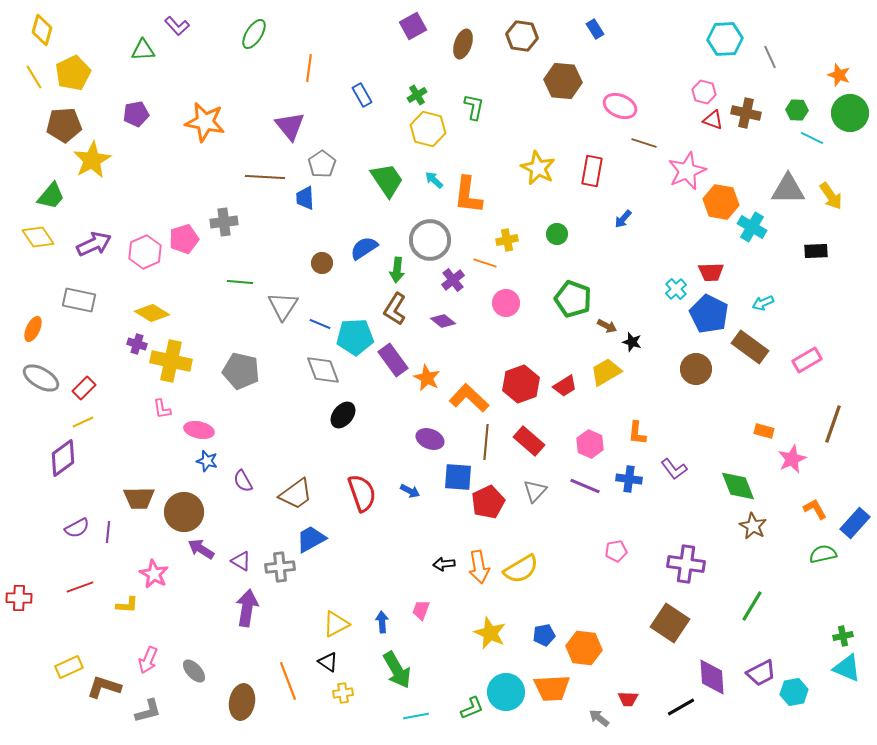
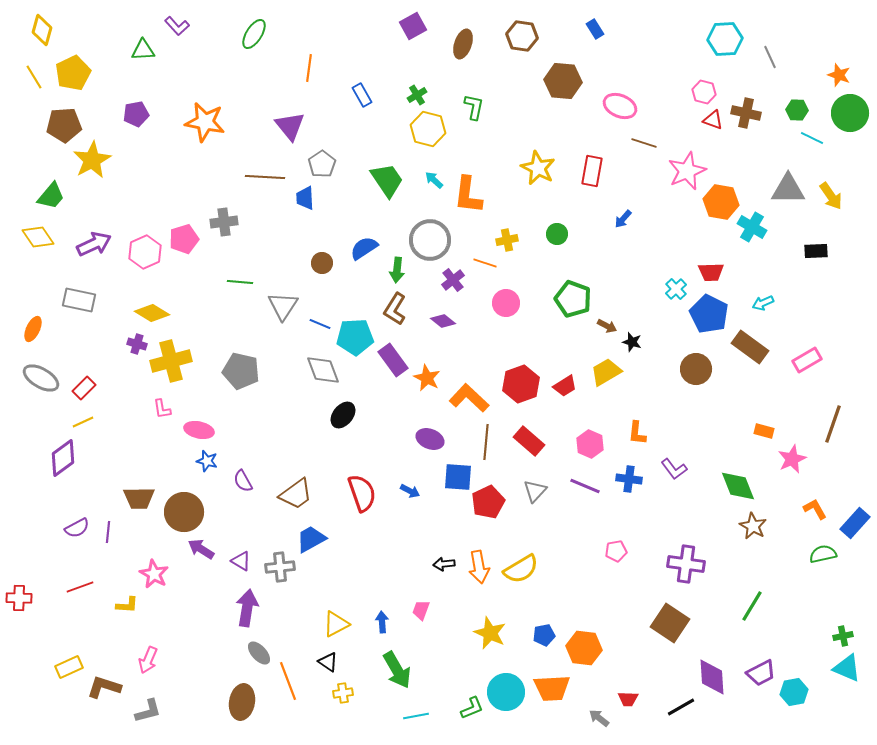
yellow cross at (171, 361): rotated 27 degrees counterclockwise
gray ellipse at (194, 671): moved 65 px right, 18 px up
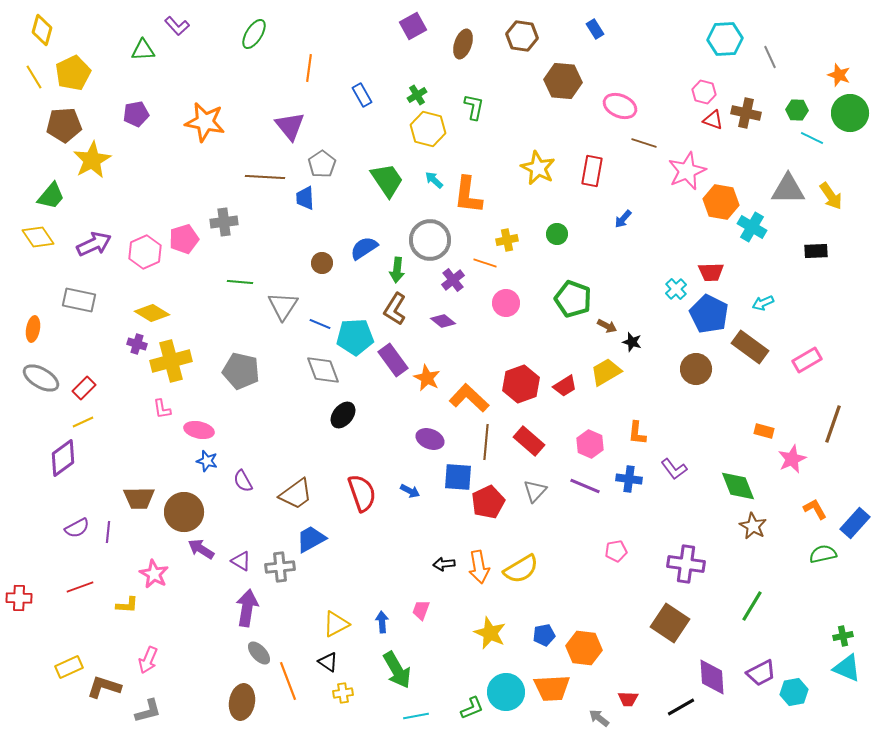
orange ellipse at (33, 329): rotated 15 degrees counterclockwise
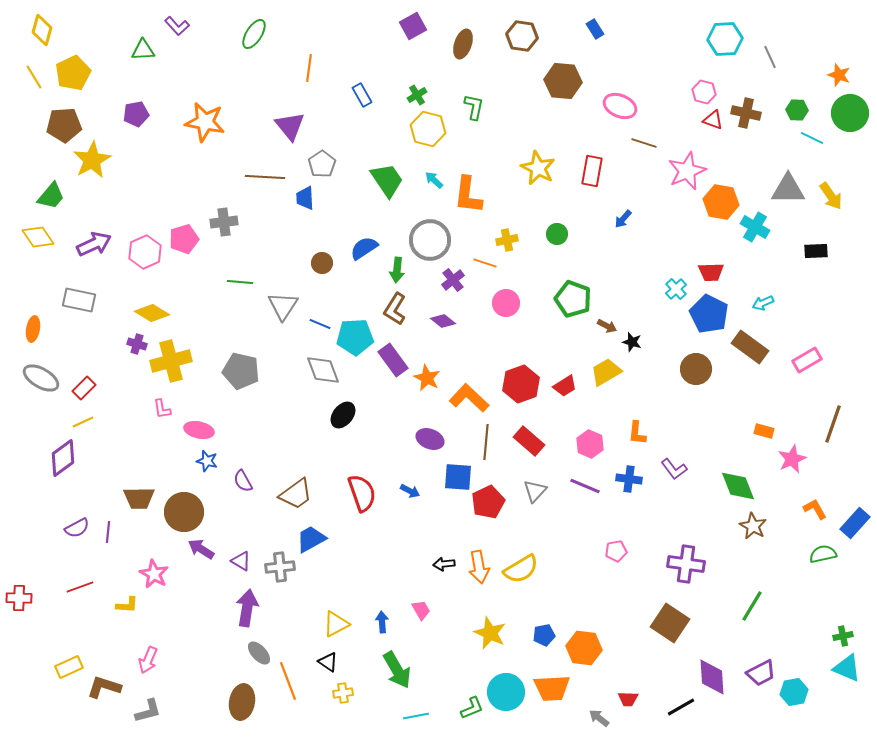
cyan cross at (752, 227): moved 3 px right
pink trapezoid at (421, 610): rotated 130 degrees clockwise
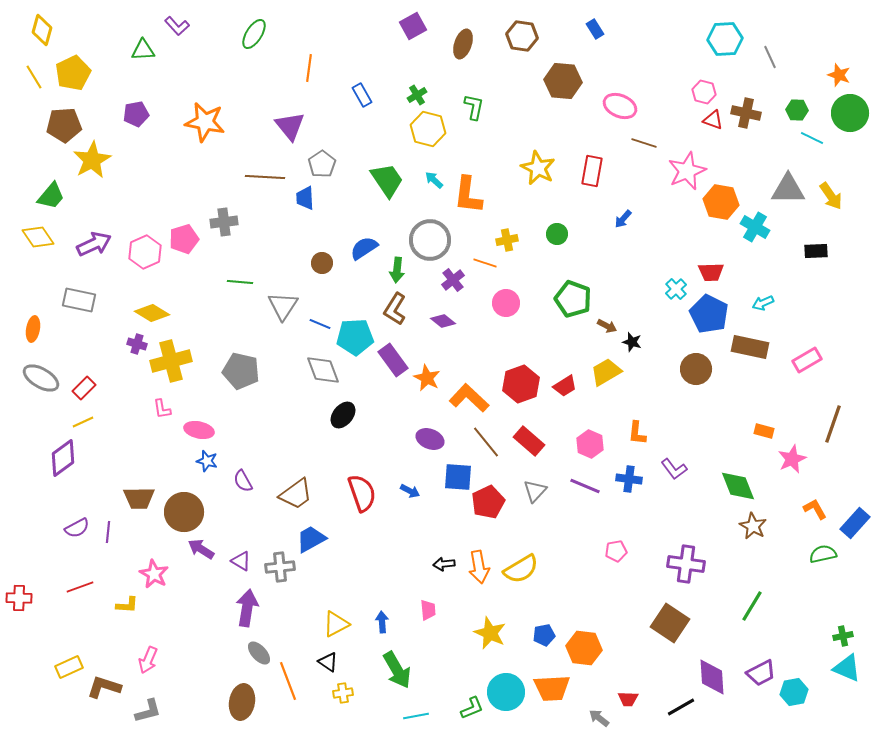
brown rectangle at (750, 347): rotated 24 degrees counterclockwise
brown line at (486, 442): rotated 44 degrees counterclockwise
pink trapezoid at (421, 610): moved 7 px right; rotated 25 degrees clockwise
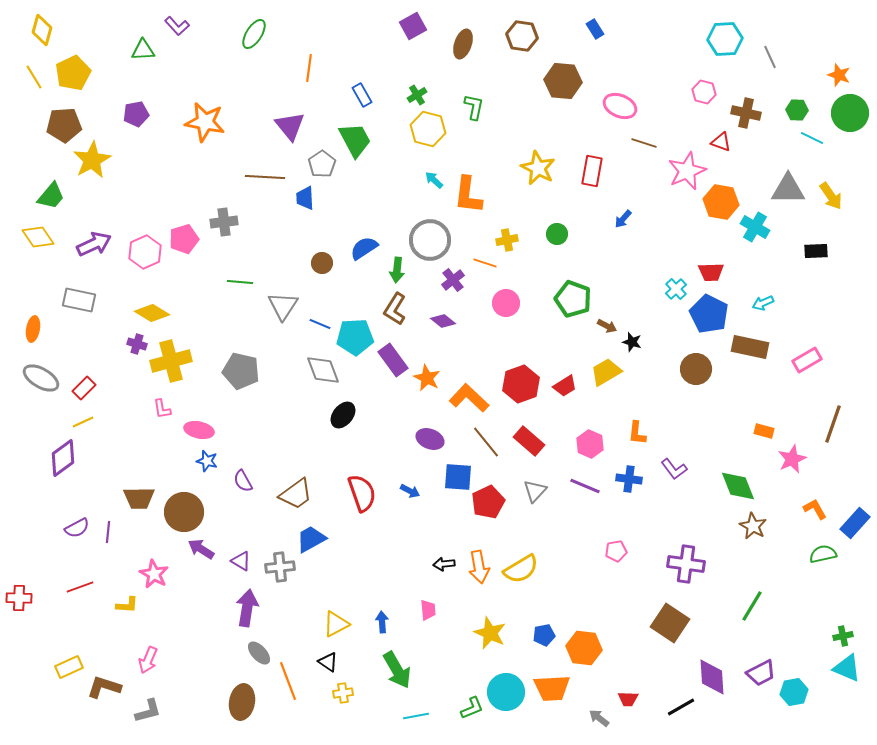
red triangle at (713, 120): moved 8 px right, 22 px down
green trapezoid at (387, 180): moved 32 px left, 40 px up; rotated 6 degrees clockwise
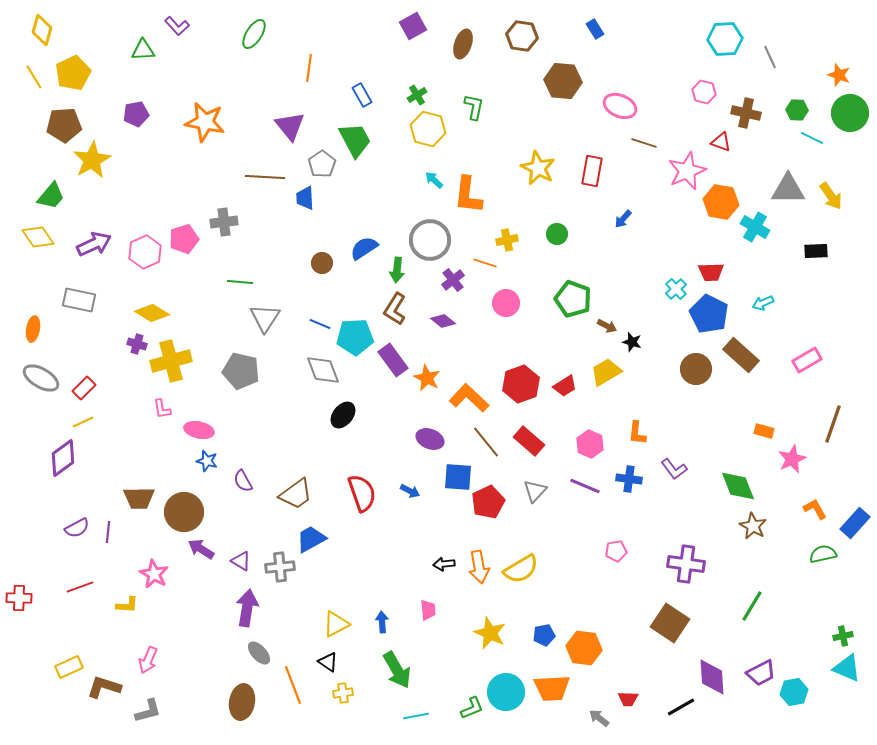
gray triangle at (283, 306): moved 18 px left, 12 px down
brown rectangle at (750, 347): moved 9 px left, 8 px down; rotated 30 degrees clockwise
orange line at (288, 681): moved 5 px right, 4 px down
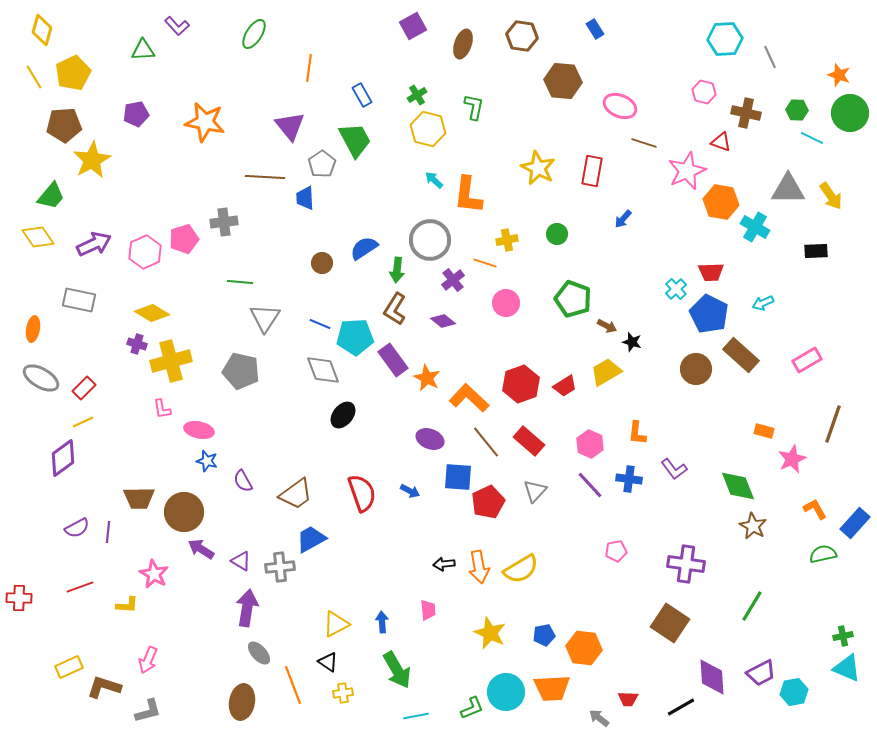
purple line at (585, 486): moved 5 px right, 1 px up; rotated 24 degrees clockwise
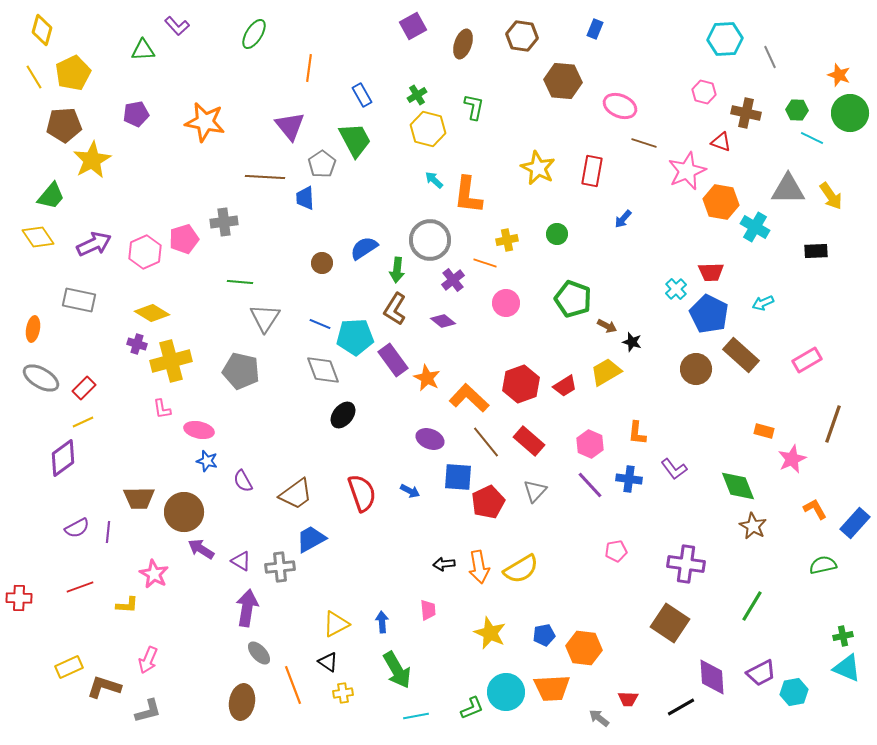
blue rectangle at (595, 29): rotated 54 degrees clockwise
green semicircle at (823, 554): moved 11 px down
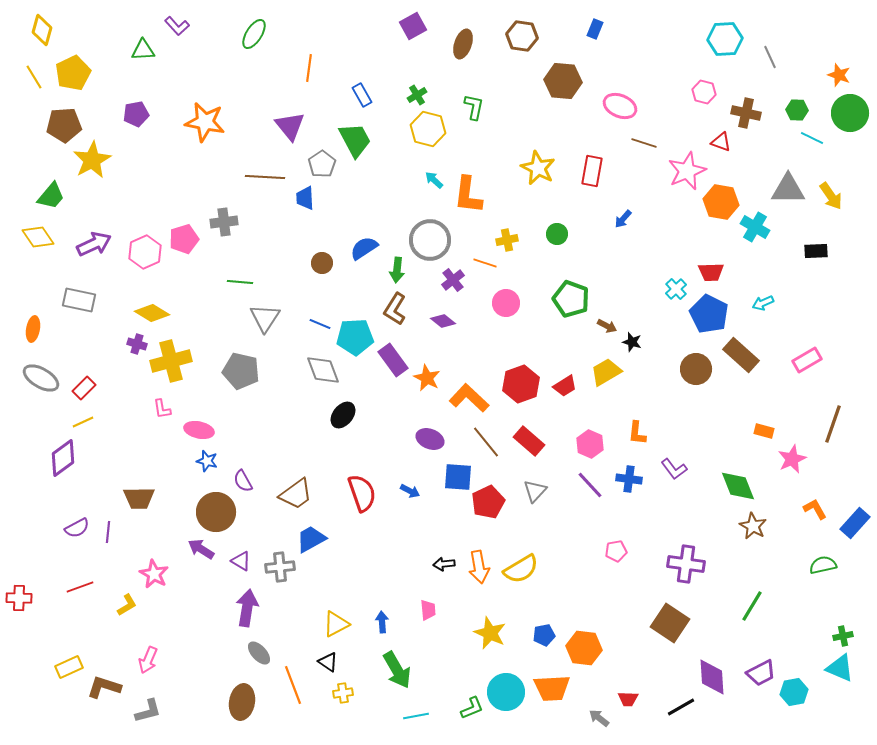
green pentagon at (573, 299): moved 2 px left
brown circle at (184, 512): moved 32 px right
yellow L-shape at (127, 605): rotated 35 degrees counterclockwise
cyan triangle at (847, 668): moved 7 px left
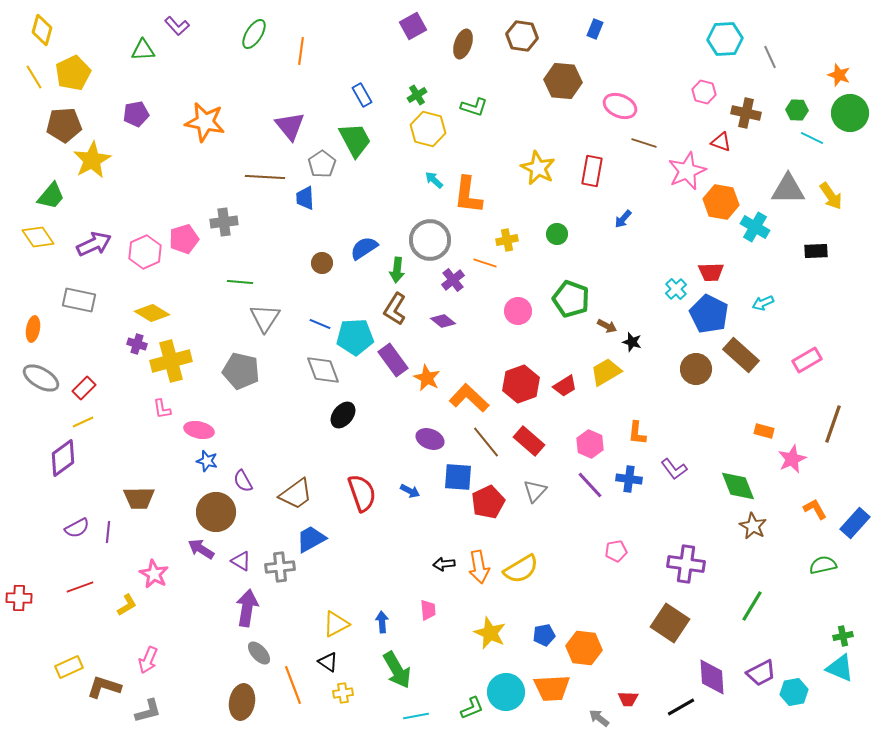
orange line at (309, 68): moved 8 px left, 17 px up
green L-shape at (474, 107): rotated 96 degrees clockwise
pink circle at (506, 303): moved 12 px right, 8 px down
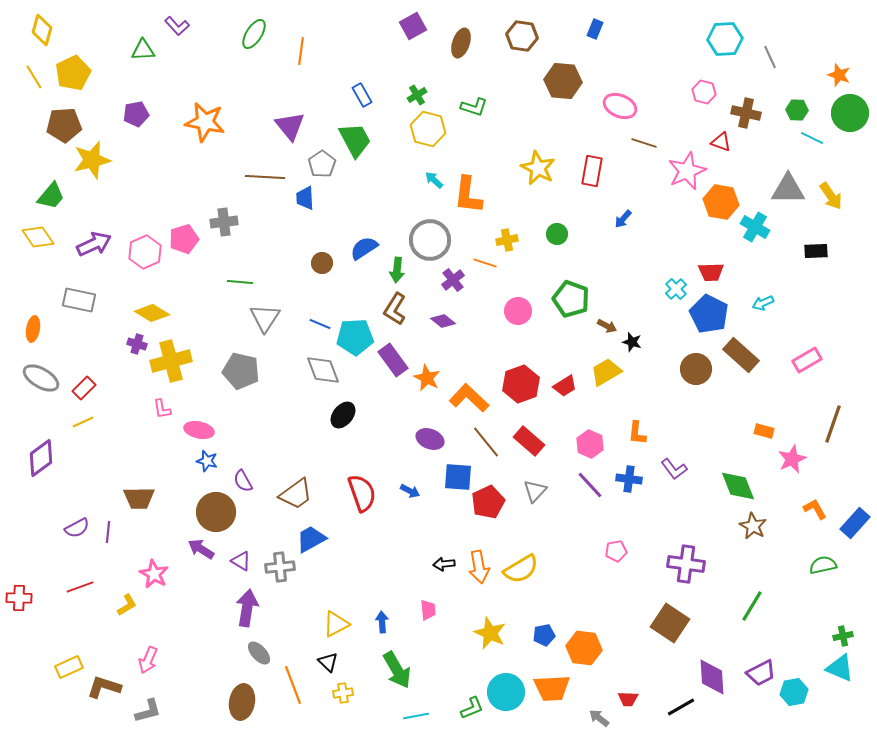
brown ellipse at (463, 44): moved 2 px left, 1 px up
yellow star at (92, 160): rotated 15 degrees clockwise
purple diamond at (63, 458): moved 22 px left
black triangle at (328, 662): rotated 10 degrees clockwise
